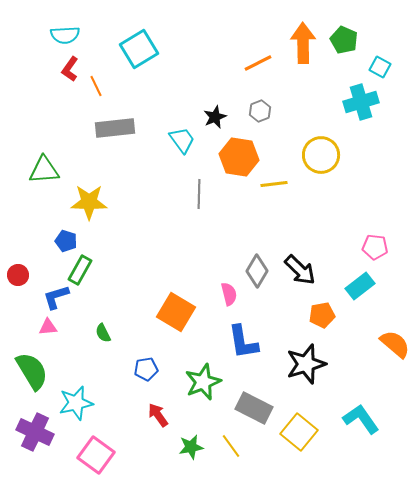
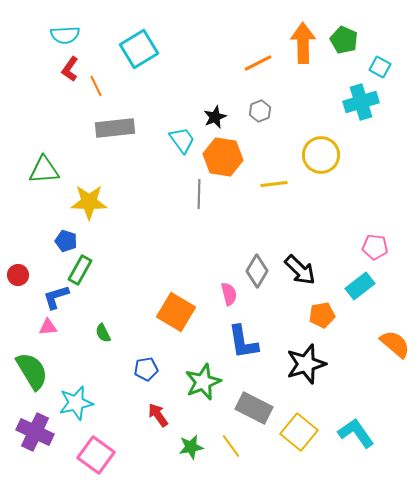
orange hexagon at (239, 157): moved 16 px left
cyan L-shape at (361, 419): moved 5 px left, 14 px down
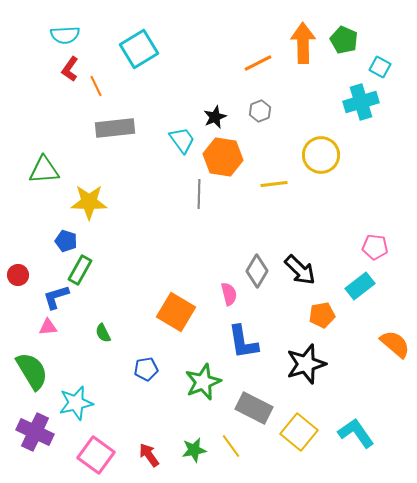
red arrow at (158, 415): moved 9 px left, 40 px down
green star at (191, 447): moved 3 px right, 3 px down
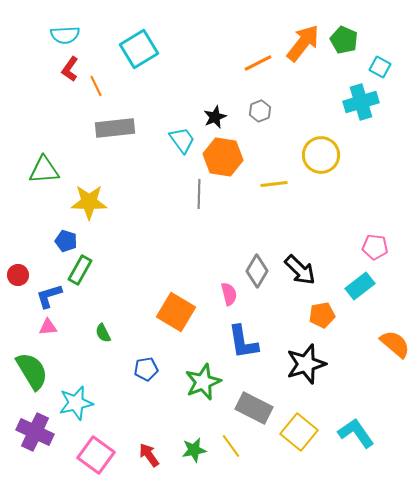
orange arrow at (303, 43): rotated 39 degrees clockwise
blue L-shape at (56, 297): moved 7 px left, 1 px up
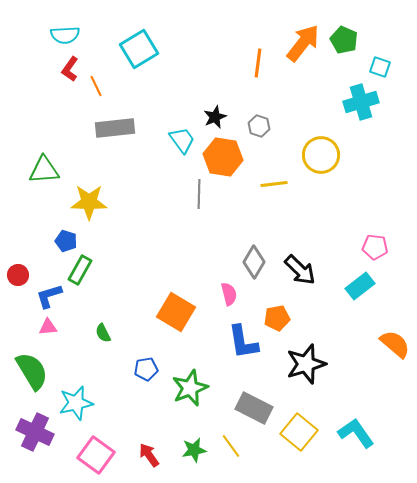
orange line at (258, 63): rotated 56 degrees counterclockwise
cyan square at (380, 67): rotated 10 degrees counterclockwise
gray hexagon at (260, 111): moved 1 px left, 15 px down; rotated 20 degrees counterclockwise
gray diamond at (257, 271): moved 3 px left, 9 px up
orange pentagon at (322, 315): moved 45 px left, 3 px down
green star at (203, 382): moved 13 px left, 6 px down
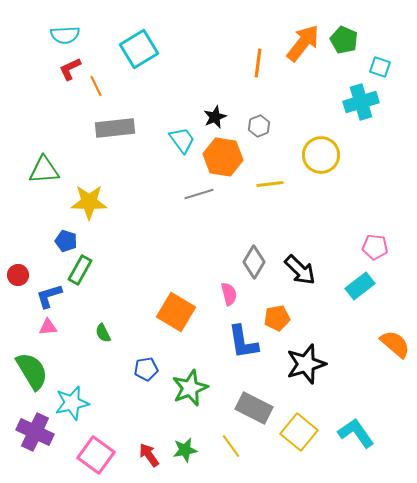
red L-shape at (70, 69): rotated 30 degrees clockwise
gray hexagon at (259, 126): rotated 20 degrees clockwise
yellow line at (274, 184): moved 4 px left
gray line at (199, 194): rotated 72 degrees clockwise
cyan star at (76, 403): moved 4 px left
green star at (194, 450): moved 9 px left
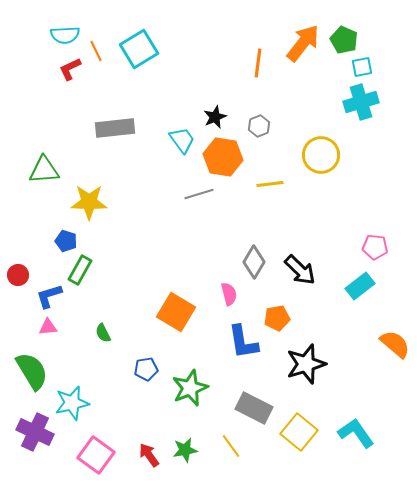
cyan square at (380, 67): moved 18 px left; rotated 30 degrees counterclockwise
orange line at (96, 86): moved 35 px up
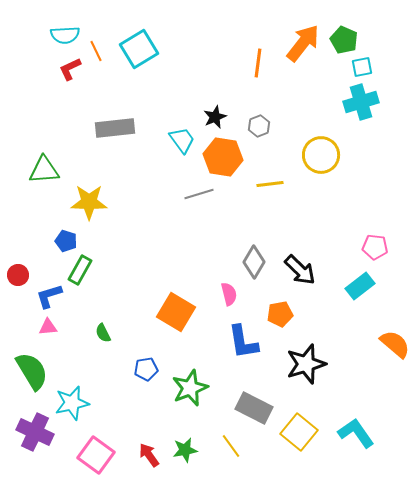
orange pentagon at (277, 318): moved 3 px right, 4 px up
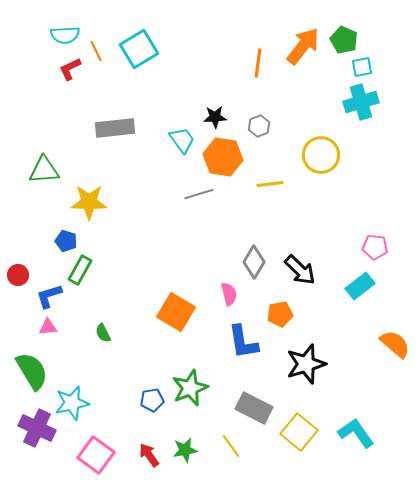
orange arrow at (303, 43): moved 3 px down
black star at (215, 117): rotated 20 degrees clockwise
blue pentagon at (146, 369): moved 6 px right, 31 px down
purple cross at (35, 432): moved 2 px right, 4 px up
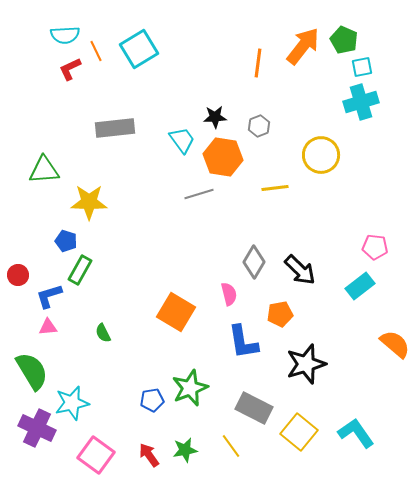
yellow line at (270, 184): moved 5 px right, 4 px down
